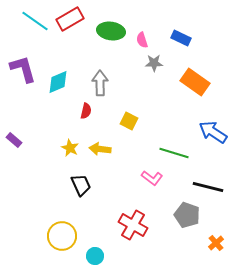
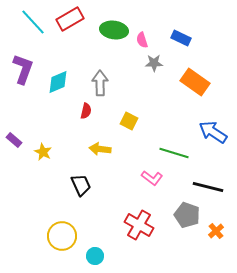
cyan line: moved 2 px left, 1 px down; rotated 12 degrees clockwise
green ellipse: moved 3 px right, 1 px up
purple L-shape: rotated 36 degrees clockwise
yellow star: moved 27 px left, 4 px down
red cross: moved 6 px right
orange cross: moved 12 px up
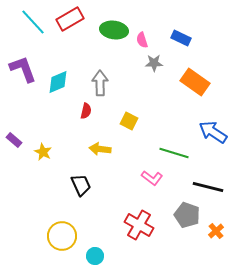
purple L-shape: rotated 40 degrees counterclockwise
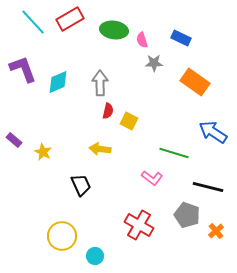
red semicircle: moved 22 px right
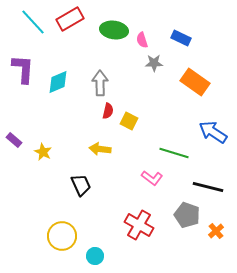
purple L-shape: rotated 24 degrees clockwise
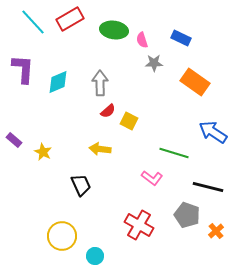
red semicircle: rotated 35 degrees clockwise
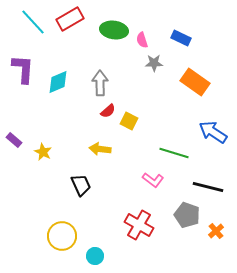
pink L-shape: moved 1 px right, 2 px down
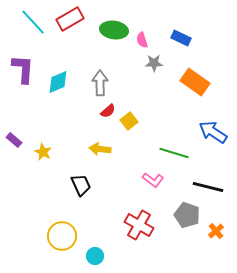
yellow square: rotated 24 degrees clockwise
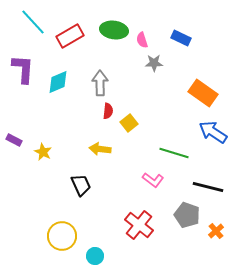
red rectangle: moved 17 px down
orange rectangle: moved 8 px right, 11 px down
red semicircle: rotated 42 degrees counterclockwise
yellow square: moved 2 px down
purple rectangle: rotated 14 degrees counterclockwise
red cross: rotated 8 degrees clockwise
